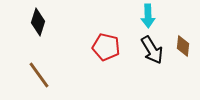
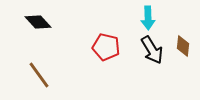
cyan arrow: moved 2 px down
black diamond: rotated 60 degrees counterclockwise
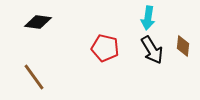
cyan arrow: rotated 10 degrees clockwise
black diamond: rotated 40 degrees counterclockwise
red pentagon: moved 1 px left, 1 px down
brown line: moved 5 px left, 2 px down
